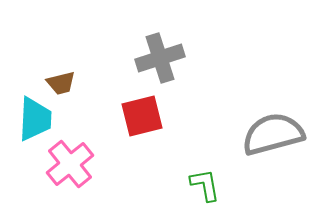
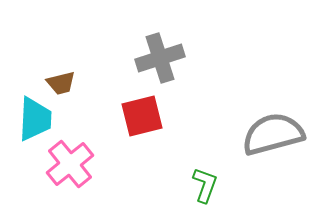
green L-shape: rotated 30 degrees clockwise
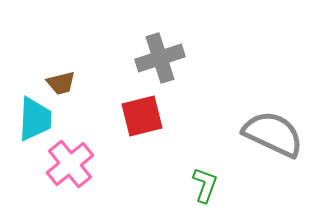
gray semicircle: rotated 40 degrees clockwise
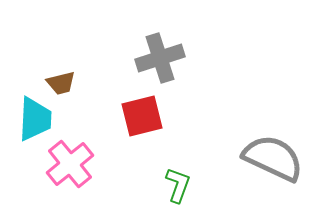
gray semicircle: moved 24 px down
green L-shape: moved 27 px left
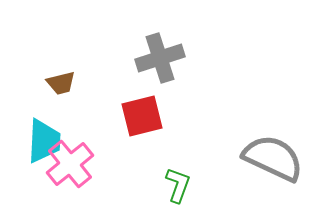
cyan trapezoid: moved 9 px right, 22 px down
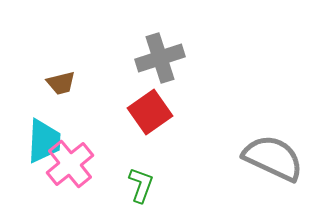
red square: moved 8 px right, 4 px up; rotated 21 degrees counterclockwise
green L-shape: moved 37 px left
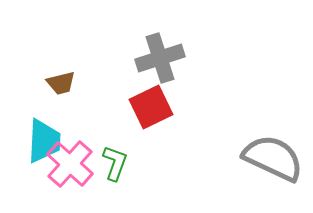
red square: moved 1 px right, 5 px up; rotated 9 degrees clockwise
pink cross: rotated 9 degrees counterclockwise
green L-shape: moved 26 px left, 22 px up
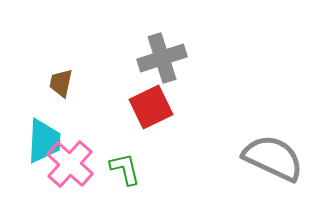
gray cross: moved 2 px right
brown trapezoid: rotated 116 degrees clockwise
green L-shape: moved 10 px right, 6 px down; rotated 33 degrees counterclockwise
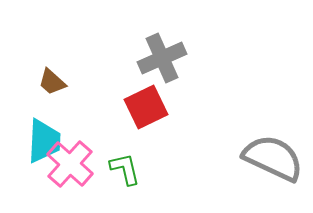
gray cross: rotated 6 degrees counterclockwise
brown trapezoid: moved 9 px left, 1 px up; rotated 60 degrees counterclockwise
red square: moved 5 px left
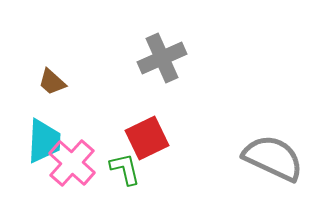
red square: moved 1 px right, 31 px down
pink cross: moved 2 px right, 1 px up
